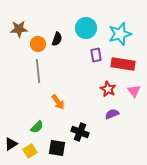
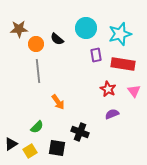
black semicircle: rotated 112 degrees clockwise
orange circle: moved 2 px left
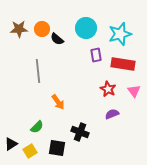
orange circle: moved 6 px right, 15 px up
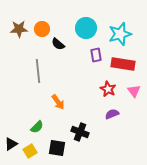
black semicircle: moved 1 px right, 5 px down
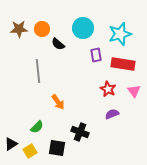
cyan circle: moved 3 px left
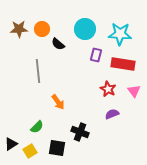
cyan circle: moved 2 px right, 1 px down
cyan star: rotated 20 degrees clockwise
purple rectangle: rotated 24 degrees clockwise
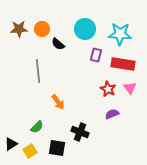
pink triangle: moved 4 px left, 3 px up
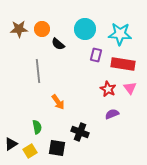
green semicircle: rotated 56 degrees counterclockwise
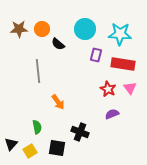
black triangle: rotated 16 degrees counterclockwise
